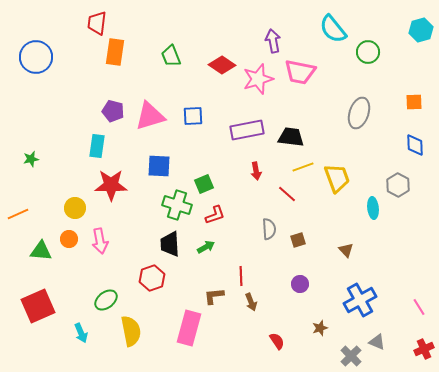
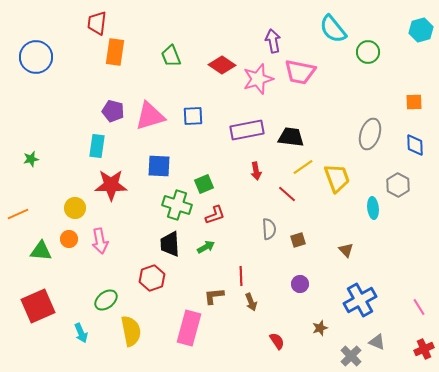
gray ellipse at (359, 113): moved 11 px right, 21 px down
yellow line at (303, 167): rotated 15 degrees counterclockwise
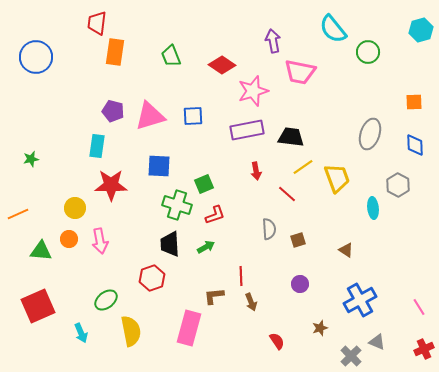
pink star at (258, 79): moved 5 px left, 12 px down
brown triangle at (346, 250): rotated 14 degrees counterclockwise
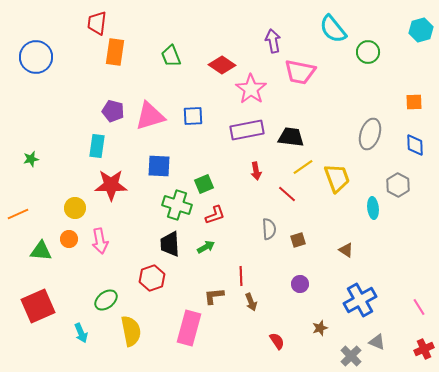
pink star at (253, 91): moved 2 px left, 2 px up; rotated 20 degrees counterclockwise
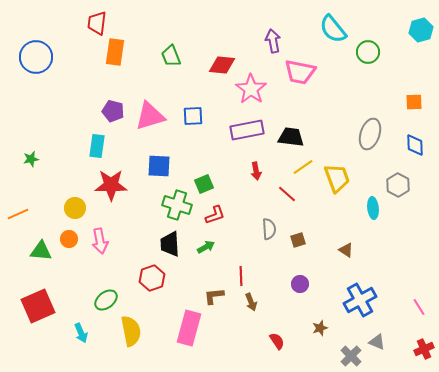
red diamond at (222, 65): rotated 28 degrees counterclockwise
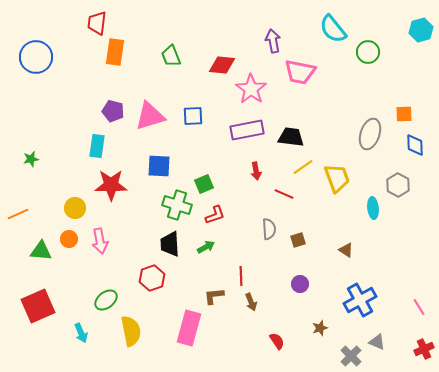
orange square at (414, 102): moved 10 px left, 12 px down
red line at (287, 194): moved 3 px left; rotated 18 degrees counterclockwise
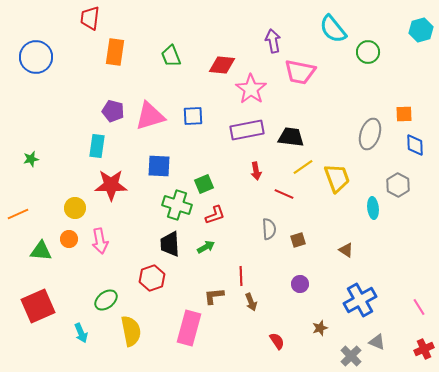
red trapezoid at (97, 23): moved 7 px left, 5 px up
